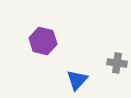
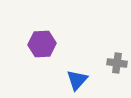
purple hexagon: moved 1 px left, 3 px down; rotated 16 degrees counterclockwise
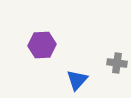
purple hexagon: moved 1 px down
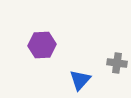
blue triangle: moved 3 px right
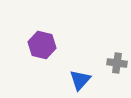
purple hexagon: rotated 16 degrees clockwise
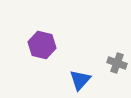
gray cross: rotated 12 degrees clockwise
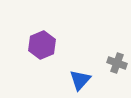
purple hexagon: rotated 24 degrees clockwise
